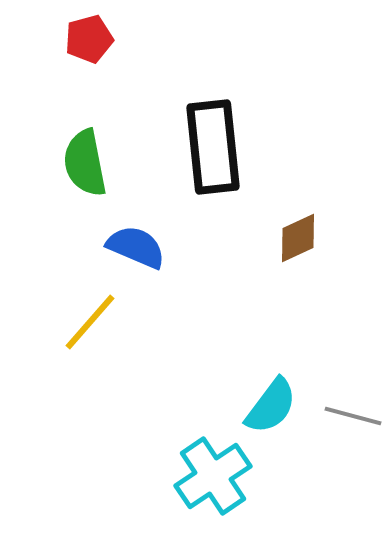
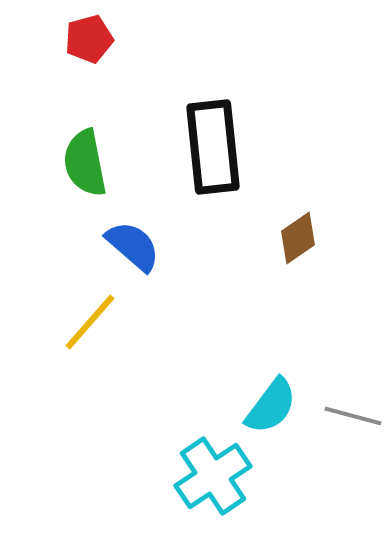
brown diamond: rotated 10 degrees counterclockwise
blue semicircle: moved 3 px left, 1 px up; rotated 18 degrees clockwise
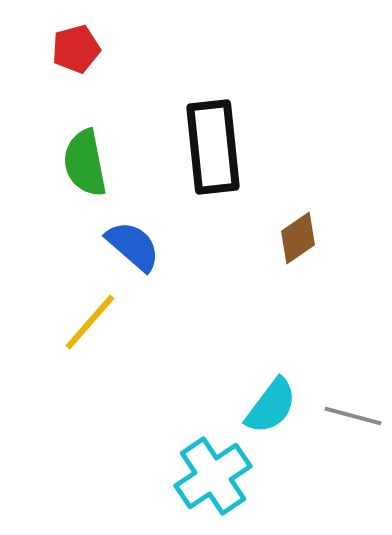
red pentagon: moved 13 px left, 10 px down
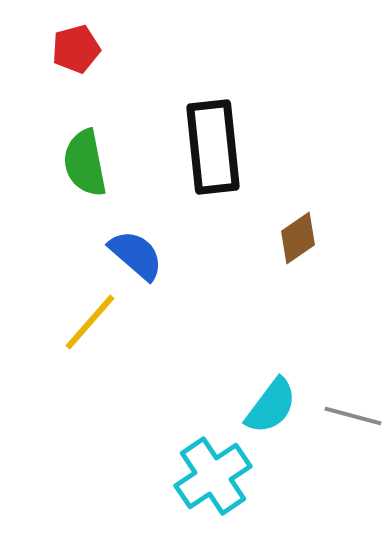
blue semicircle: moved 3 px right, 9 px down
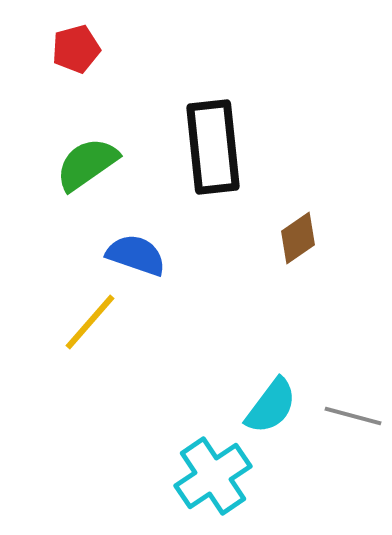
green semicircle: moved 2 px right, 1 px down; rotated 66 degrees clockwise
blue semicircle: rotated 22 degrees counterclockwise
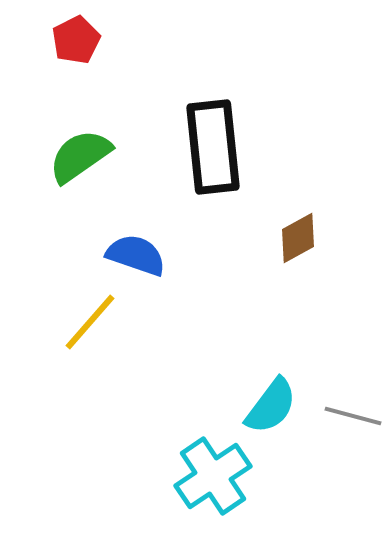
red pentagon: moved 9 px up; rotated 12 degrees counterclockwise
green semicircle: moved 7 px left, 8 px up
brown diamond: rotated 6 degrees clockwise
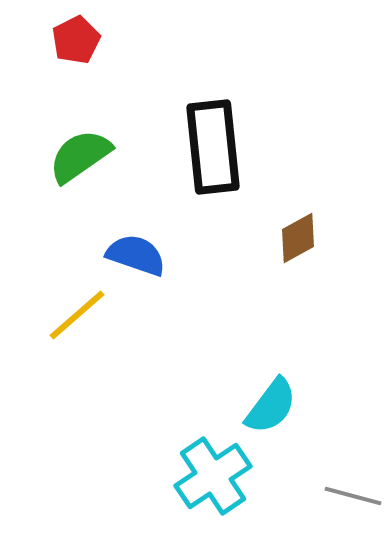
yellow line: moved 13 px left, 7 px up; rotated 8 degrees clockwise
gray line: moved 80 px down
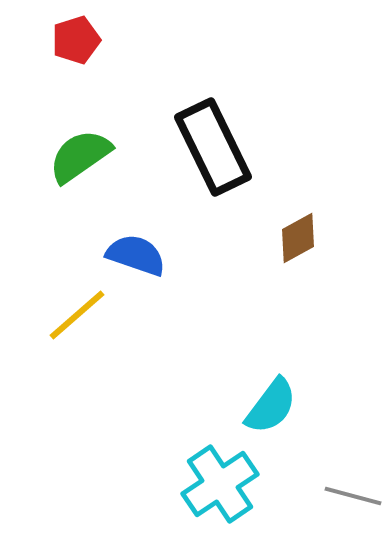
red pentagon: rotated 9 degrees clockwise
black rectangle: rotated 20 degrees counterclockwise
cyan cross: moved 7 px right, 8 px down
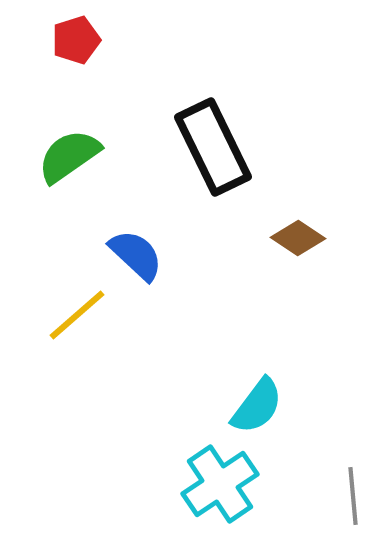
green semicircle: moved 11 px left
brown diamond: rotated 62 degrees clockwise
blue semicircle: rotated 24 degrees clockwise
cyan semicircle: moved 14 px left
gray line: rotated 70 degrees clockwise
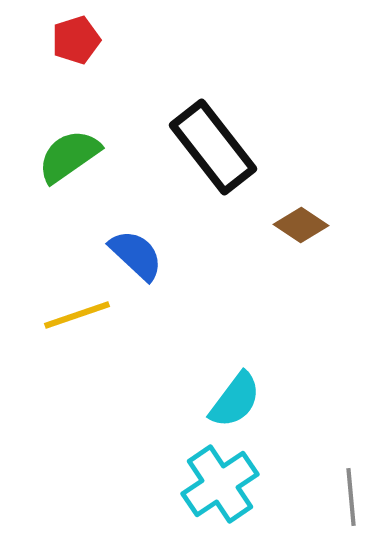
black rectangle: rotated 12 degrees counterclockwise
brown diamond: moved 3 px right, 13 px up
yellow line: rotated 22 degrees clockwise
cyan semicircle: moved 22 px left, 6 px up
gray line: moved 2 px left, 1 px down
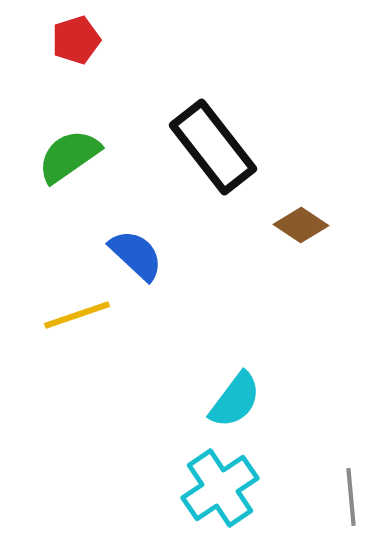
cyan cross: moved 4 px down
